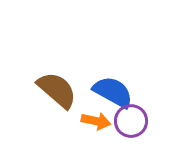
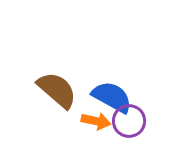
blue semicircle: moved 1 px left, 5 px down
purple circle: moved 2 px left
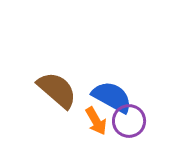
orange arrow: rotated 48 degrees clockwise
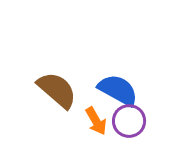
blue semicircle: moved 6 px right, 7 px up
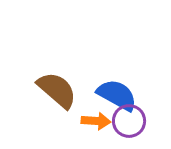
blue semicircle: moved 1 px left, 5 px down
orange arrow: rotated 56 degrees counterclockwise
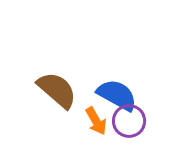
orange arrow: rotated 56 degrees clockwise
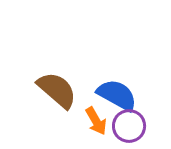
purple circle: moved 5 px down
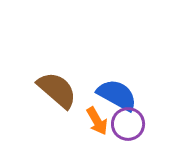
orange arrow: moved 1 px right
purple circle: moved 1 px left, 2 px up
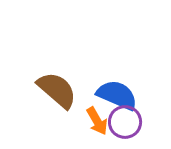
blue semicircle: rotated 6 degrees counterclockwise
purple circle: moved 3 px left, 2 px up
